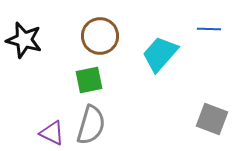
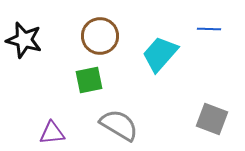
gray semicircle: moved 28 px right; rotated 75 degrees counterclockwise
purple triangle: rotated 32 degrees counterclockwise
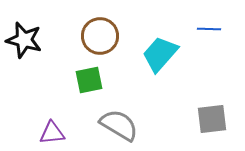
gray square: rotated 28 degrees counterclockwise
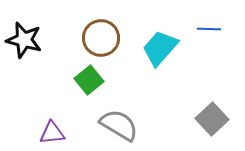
brown circle: moved 1 px right, 2 px down
cyan trapezoid: moved 6 px up
green square: rotated 28 degrees counterclockwise
gray square: rotated 36 degrees counterclockwise
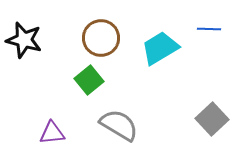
cyan trapezoid: rotated 18 degrees clockwise
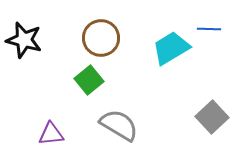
cyan trapezoid: moved 11 px right
gray square: moved 2 px up
purple triangle: moved 1 px left, 1 px down
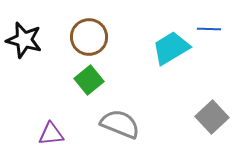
brown circle: moved 12 px left, 1 px up
gray semicircle: moved 1 px right, 1 px up; rotated 9 degrees counterclockwise
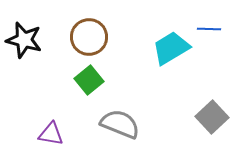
purple triangle: rotated 16 degrees clockwise
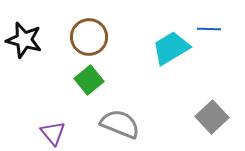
purple triangle: moved 2 px right, 1 px up; rotated 40 degrees clockwise
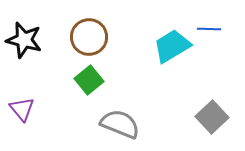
cyan trapezoid: moved 1 px right, 2 px up
purple triangle: moved 31 px left, 24 px up
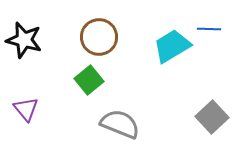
brown circle: moved 10 px right
purple triangle: moved 4 px right
